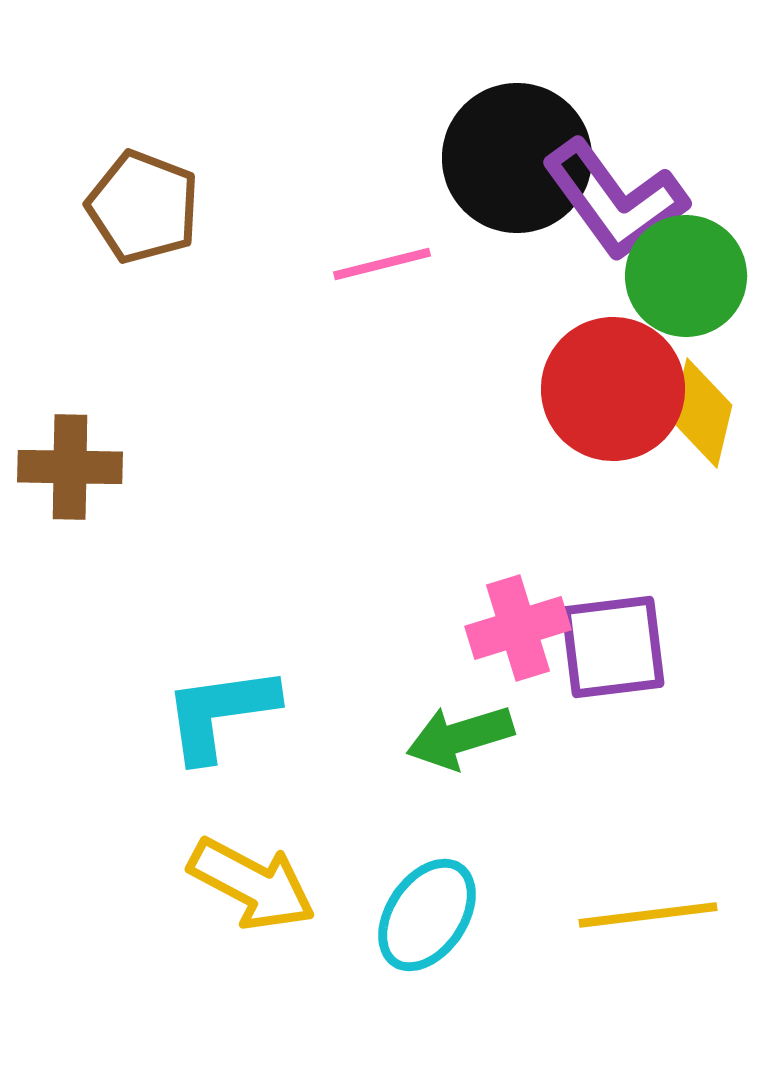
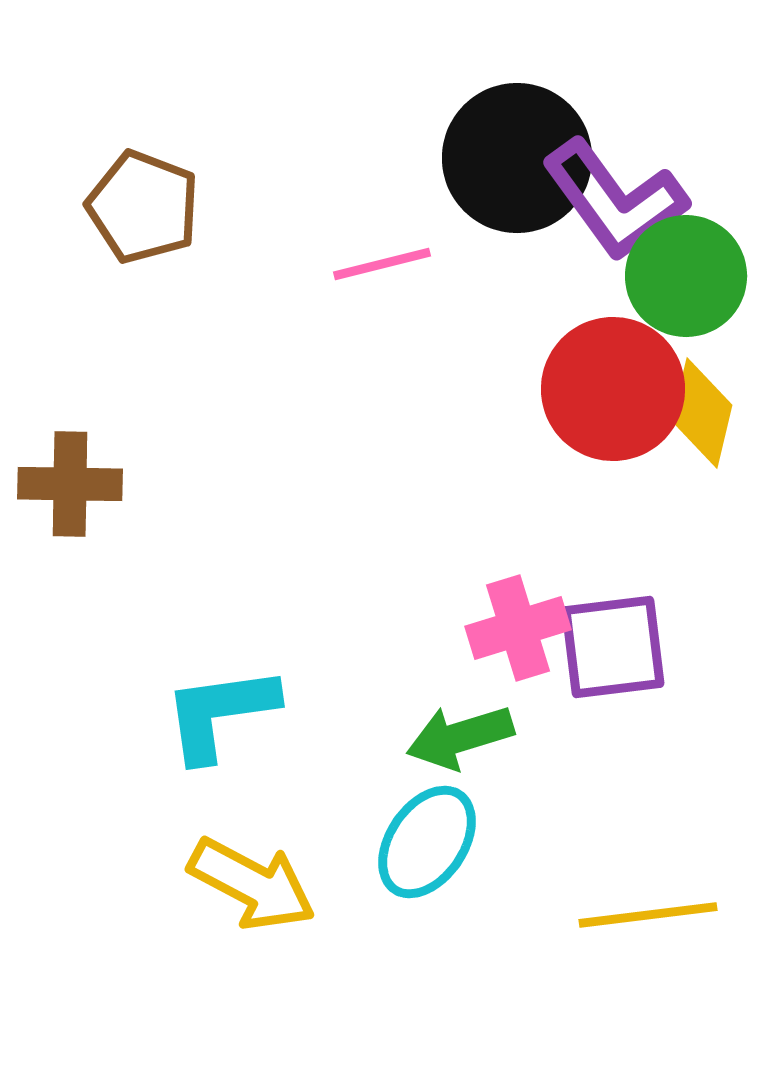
brown cross: moved 17 px down
cyan ellipse: moved 73 px up
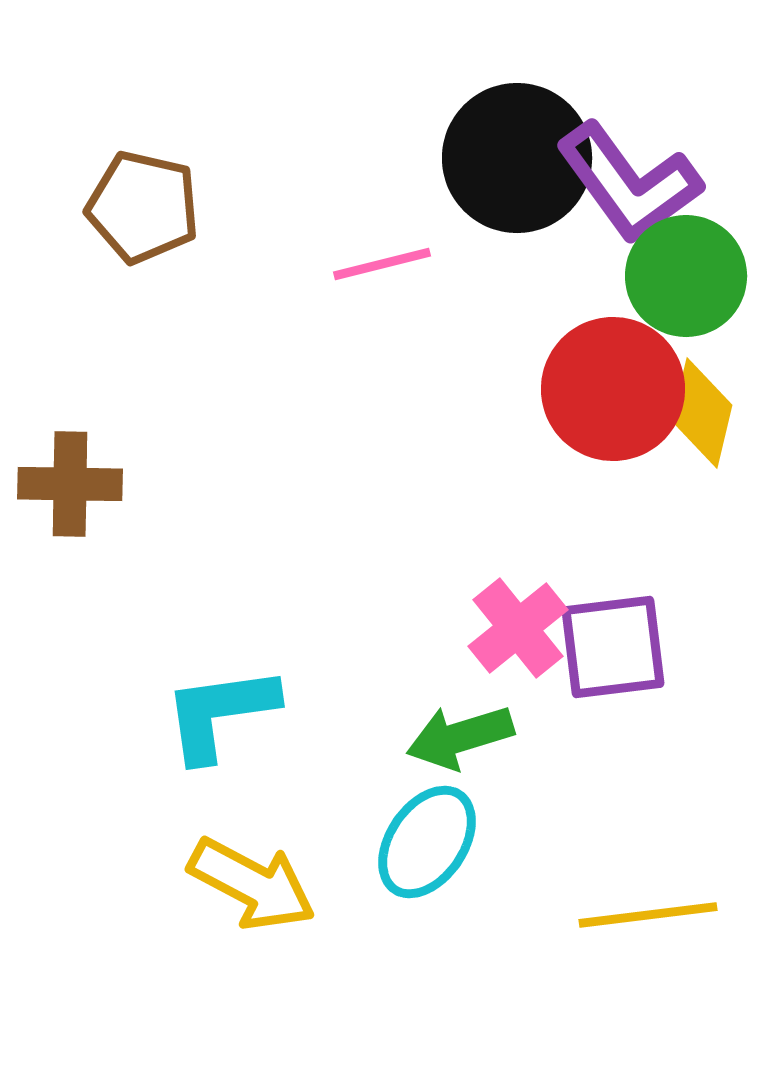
purple L-shape: moved 14 px right, 17 px up
brown pentagon: rotated 8 degrees counterclockwise
pink cross: rotated 22 degrees counterclockwise
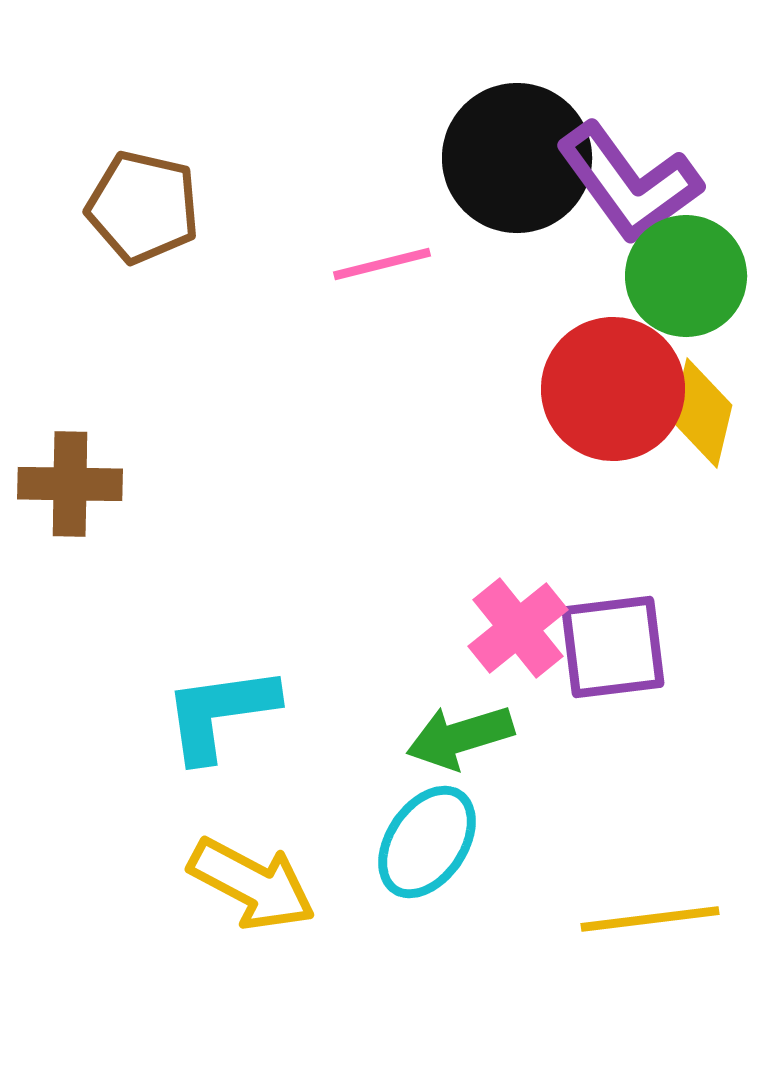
yellow line: moved 2 px right, 4 px down
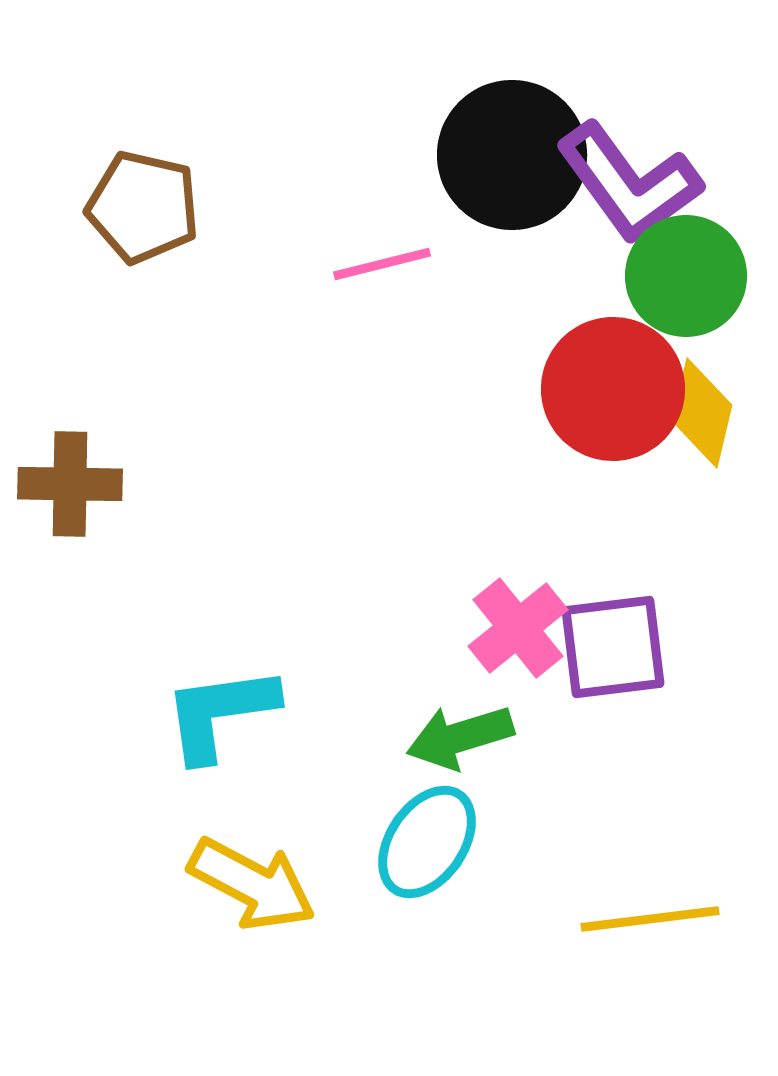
black circle: moved 5 px left, 3 px up
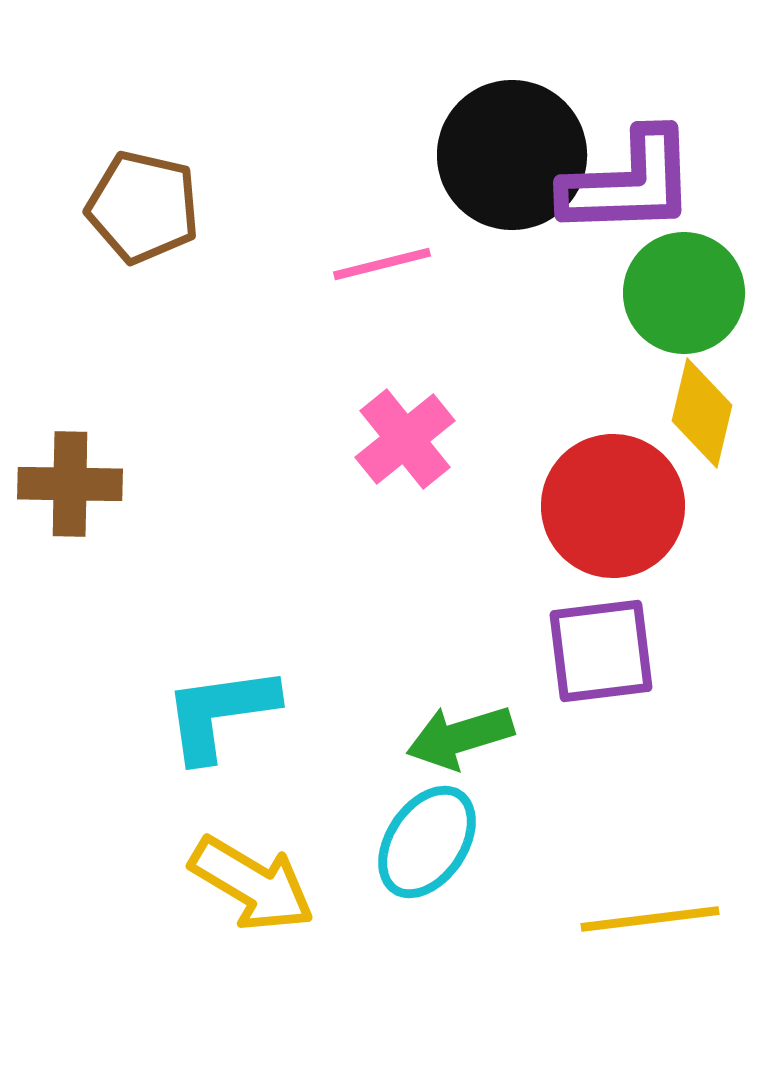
purple L-shape: rotated 56 degrees counterclockwise
green circle: moved 2 px left, 17 px down
red circle: moved 117 px down
pink cross: moved 113 px left, 189 px up
purple square: moved 12 px left, 4 px down
yellow arrow: rotated 3 degrees clockwise
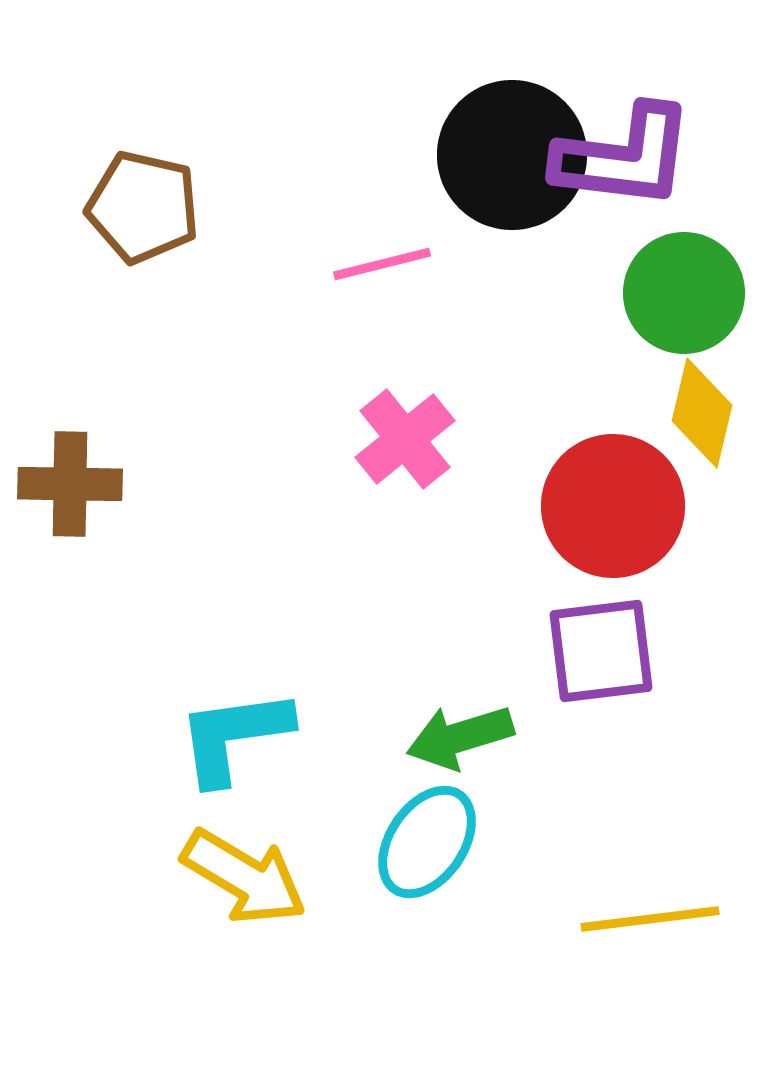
purple L-shape: moved 5 px left, 26 px up; rotated 9 degrees clockwise
cyan L-shape: moved 14 px right, 23 px down
yellow arrow: moved 8 px left, 7 px up
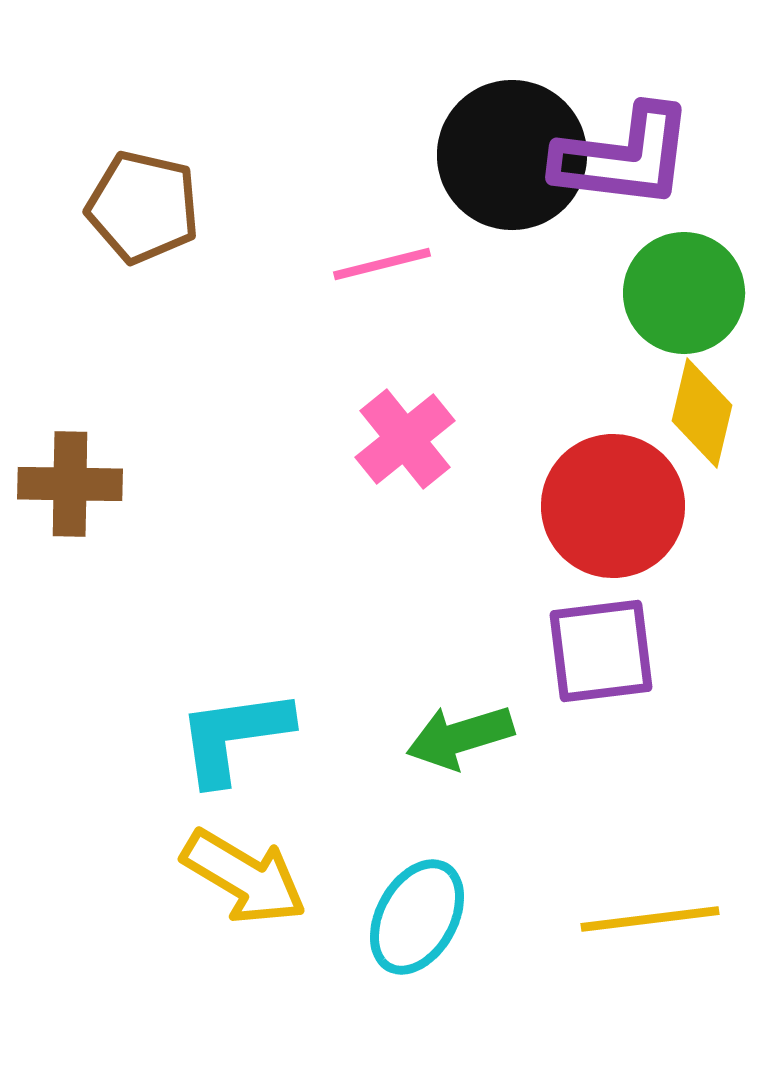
cyan ellipse: moved 10 px left, 75 px down; rotated 5 degrees counterclockwise
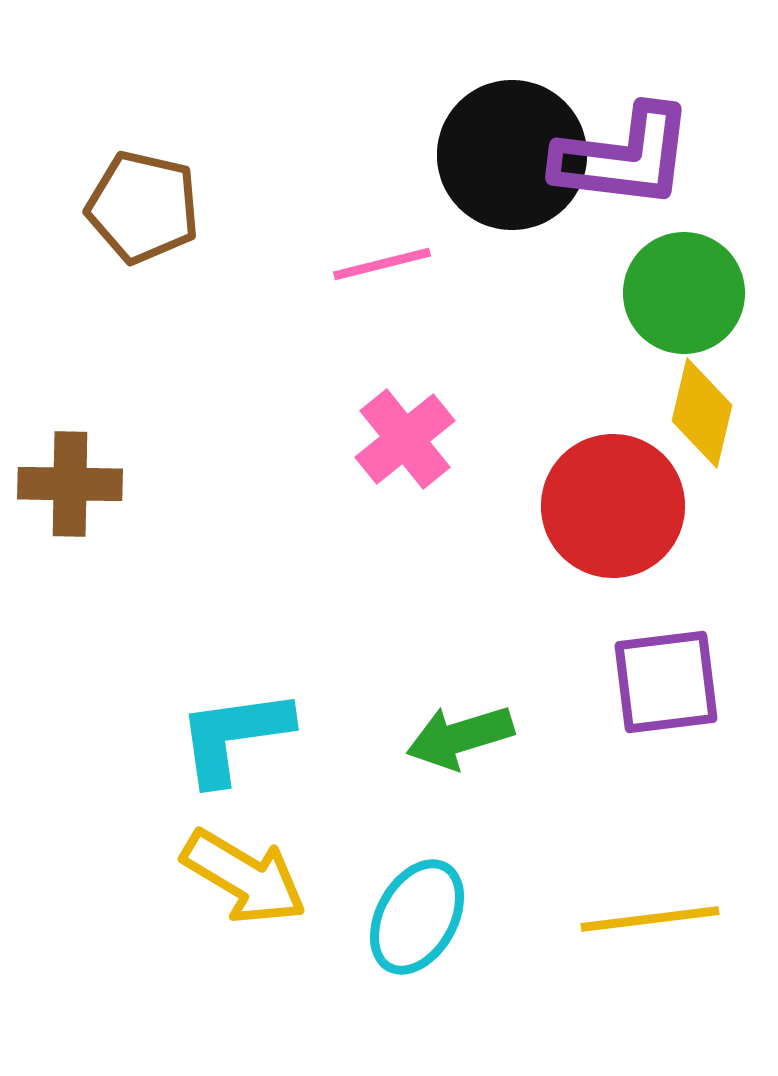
purple square: moved 65 px right, 31 px down
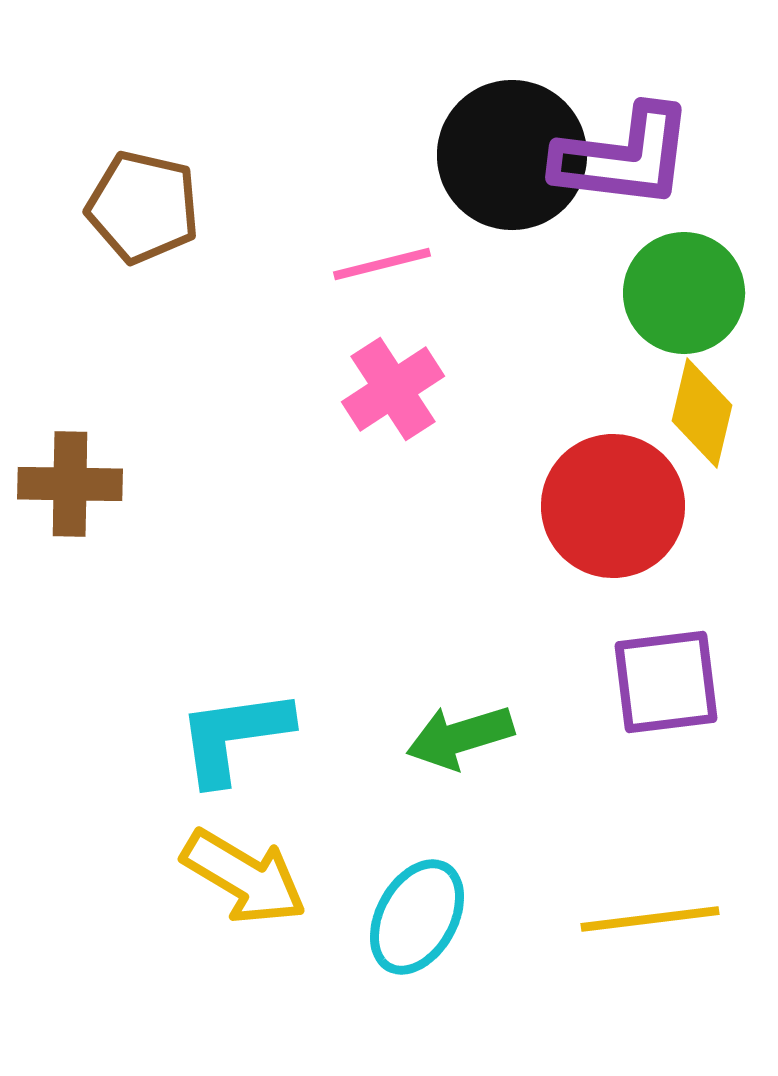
pink cross: moved 12 px left, 50 px up; rotated 6 degrees clockwise
